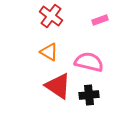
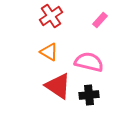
red cross: rotated 20 degrees clockwise
pink rectangle: rotated 28 degrees counterclockwise
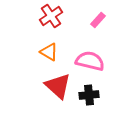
pink rectangle: moved 2 px left
pink semicircle: moved 1 px right, 1 px up
red triangle: rotated 8 degrees clockwise
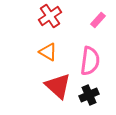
red cross: moved 1 px left
orange triangle: moved 1 px left
pink semicircle: rotated 84 degrees clockwise
black cross: rotated 18 degrees counterclockwise
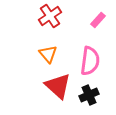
orange triangle: moved 2 px down; rotated 18 degrees clockwise
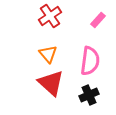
red triangle: moved 7 px left, 3 px up
